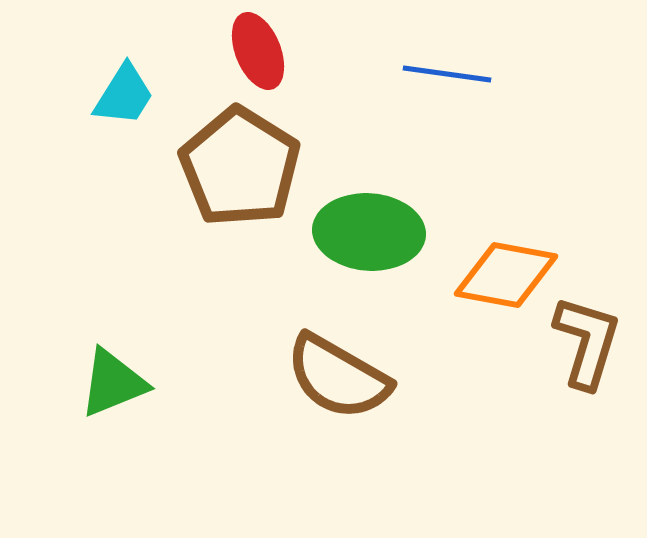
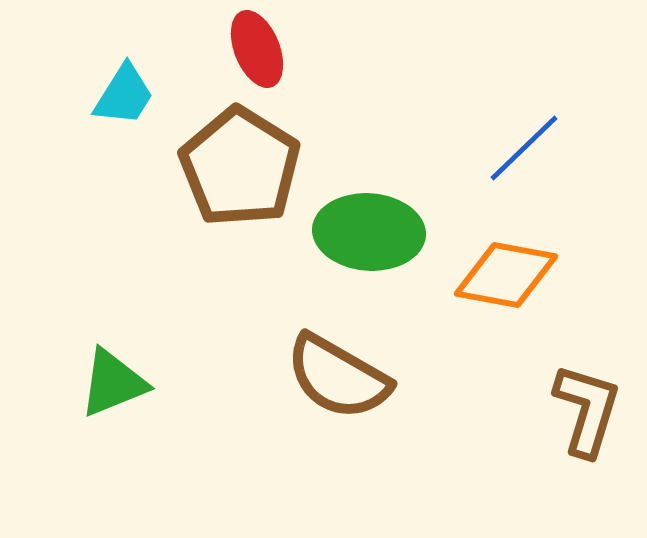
red ellipse: moved 1 px left, 2 px up
blue line: moved 77 px right, 74 px down; rotated 52 degrees counterclockwise
brown L-shape: moved 68 px down
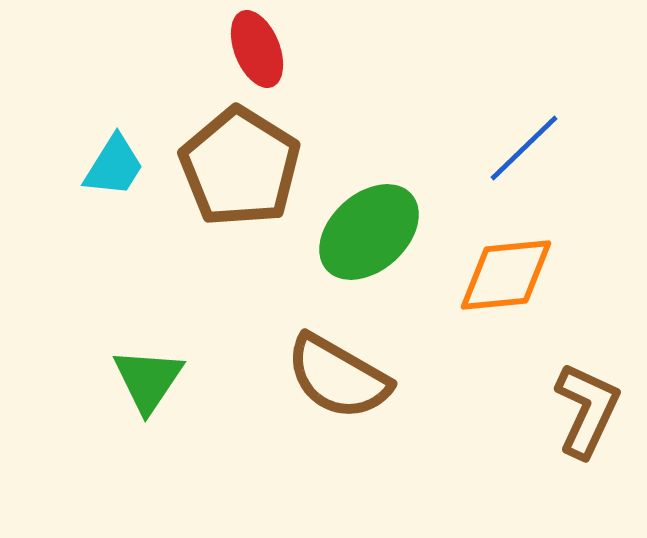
cyan trapezoid: moved 10 px left, 71 px down
green ellipse: rotated 46 degrees counterclockwise
orange diamond: rotated 16 degrees counterclockwise
green triangle: moved 35 px right, 3 px up; rotated 34 degrees counterclockwise
brown L-shape: rotated 8 degrees clockwise
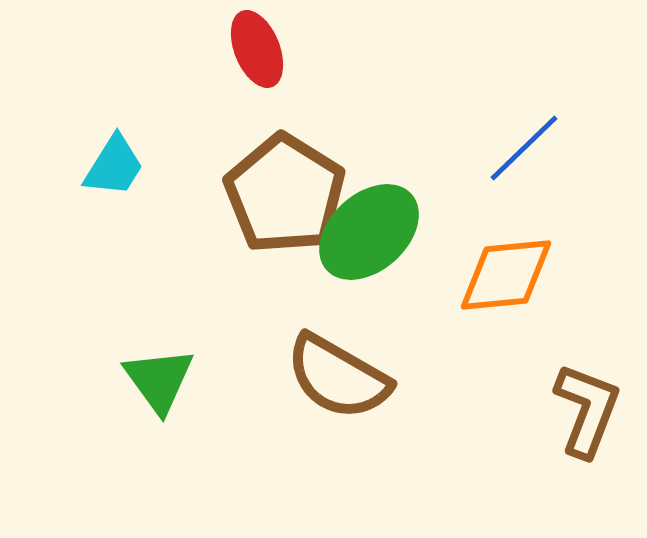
brown pentagon: moved 45 px right, 27 px down
green triangle: moved 11 px right; rotated 10 degrees counterclockwise
brown L-shape: rotated 4 degrees counterclockwise
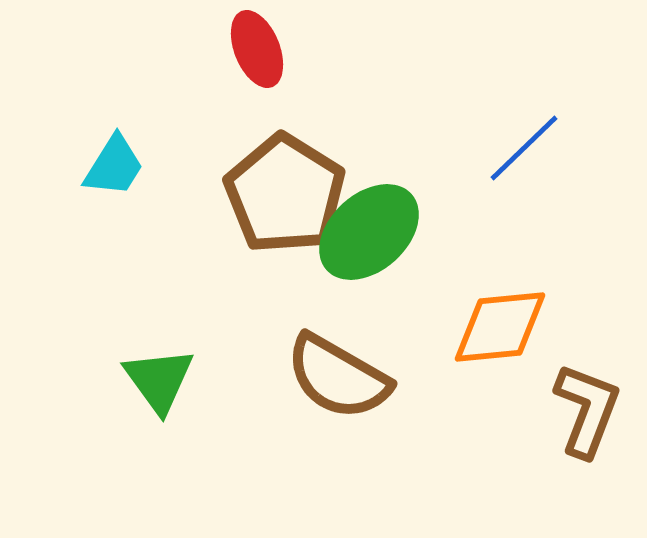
orange diamond: moved 6 px left, 52 px down
